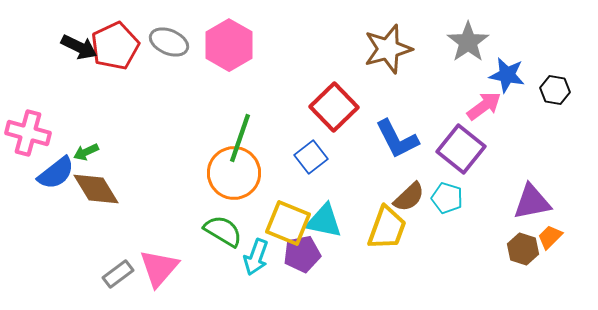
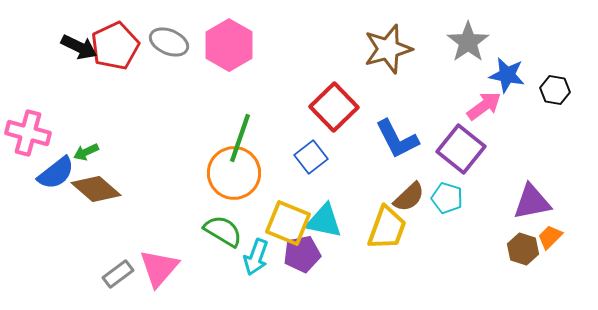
brown diamond: rotated 18 degrees counterclockwise
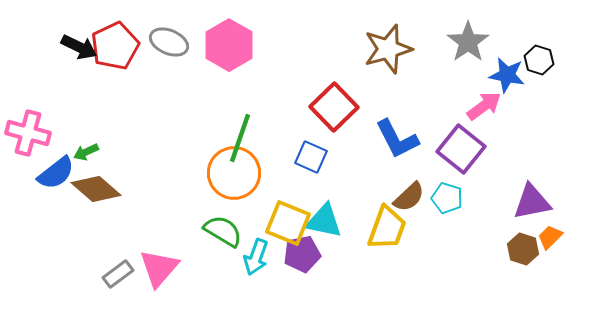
black hexagon: moved 16 px left, 30 px up; rotated 8 degrees clockwise
blue square: rotated 28 degrees counterclockwise
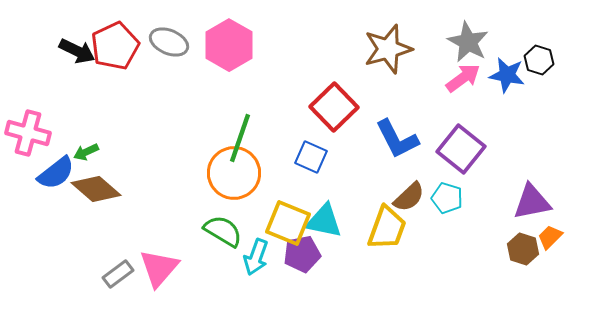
gray star: rotated 9 degrees counterclockwise
black arrow: moved 2 px left, 4 px down
pink arrow: moved 21 px left, 28 px up
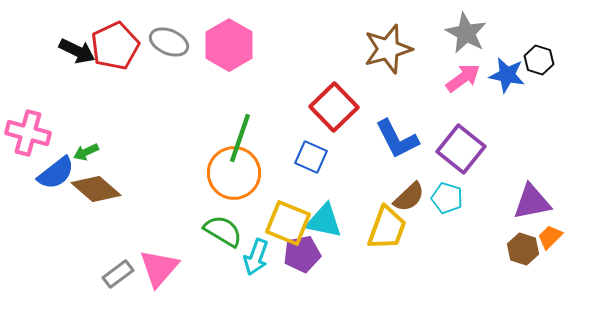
gray star: moved 2 px left, 9 px up
